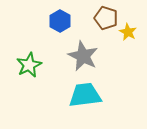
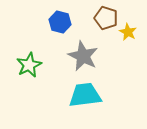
blue hexagon: moved 1 px down; rotated 15 degrees counterclockwise
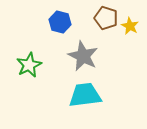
yellow star: moved 2 px right, 6 px up
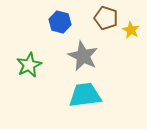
yellow star: moved 1 px right, 4 px down
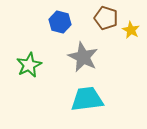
gray star: moved 1 px down
cyan trapezoid: moved 2 px right, 4 px down
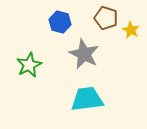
gray star: moved 1 px right, 3 px up
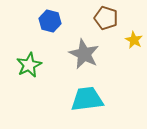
blue hexagon: moved 10 px left, 1 px up
yellow star: moved 3 px right, 10 px down
